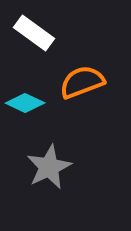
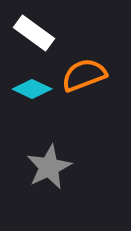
orange semicircle: moved 2 px right, 7 px up
cyan diamond: moved 7 px right, 14 px up
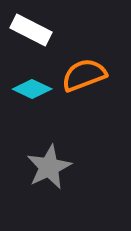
white rectangle: moved 3 px left, 3 px up; rotated 9 degrees counterclockwise
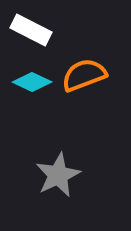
cyan diamond: moved 7 px up
gray star: moved 9 px right, 8 px down
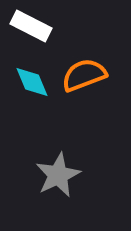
white rectangle: moved 4 px up
cyan diamond: rotated 42 degrees clockwise
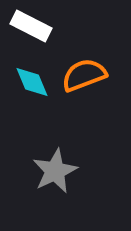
gray star: moved 3 px left, 4 px up
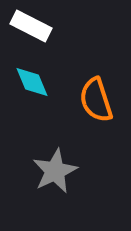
orange semicircle: moved 12 px right, 25 px down; rotated 87 degrees counterclockwise
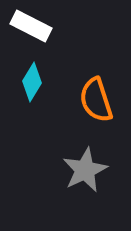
cyan diamond: rotated 54 degrees clockwise
gray star: moved 30 px right, 1 px up
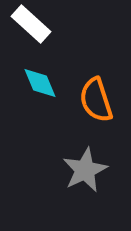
white rectangle: moved 2 px up; rotated 15 degrees clockwise
cyan diamond: moved 8 px right, 1 px down; rotated 54 degrees counterclockwise
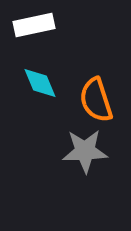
white rectangle: moved 3 px right, 1 px down; rotated 54 degrees counterclockwise
gray star: moved 19 px up; rotated 24 degrees clockwise
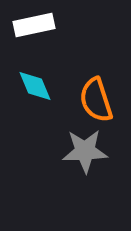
cyan diamond: moved 5 px left, 3 px down
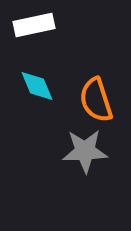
cyan diamond: moved 2 px right
